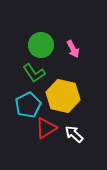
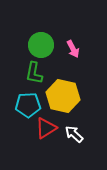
green L-shape: rotated 45 degrees clockwise
cyan pentagon: rotated 25 degrees clockwise
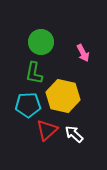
green circle: moved 3 px up
pink arrow: moved 10 px right, 4 px down
red triangle: moved 1 px right, 2 px down; rotated 10 degrees counterclockwise
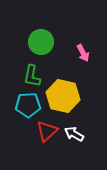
green L-shape: moved 2 px left, 3 px down
red triangle: moved 1 px down
white arrow: rotated 12 degrees counterclockwise
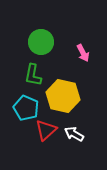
green L-shape: moved 1 px right, 1 px up
cyan pentagon: moved 2 px left, 3 px down; rotated 25 degrees clockwise
red triangle: moved 1 px left, 1 px up
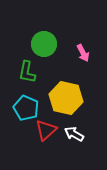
green circle: moved 3 px right, 2 px down
green L-shape: moved 6 px left, 3 px up
yellow hexagon: moved 3 px right, 2 px down
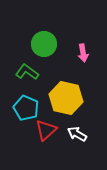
pink arrow: rotated 18 degrees clockwise
green L-shape: rotated 115 degrees clockwise
white arrow: moved 3 px right
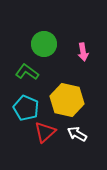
pink arrow: moved 1 px up
yellow hexagon: moved 1 px right, 2 px down
red triangle: moved 1 px left, 2 px down
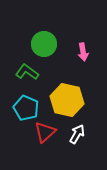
white arrow: rotated 90 degrees clockwise
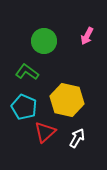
green circle: moved 3 px up
pink arrow: moved 4 px right, 16 px up; rotated 36 degrees clockwise
cyan pentagon: moved 2 px left, 1 px up
white arrow: moved 4 px down
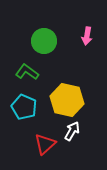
pink arrow: rotated 18 degrees counterclockwise
red triangle: moved 12 px down
white arrow: moved 5 px left, 7 px up
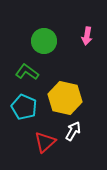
yellow hexagon: moved 2 px left, 2 px up
white arrow: moved 1 px right
red triangle: moved 2 px up
